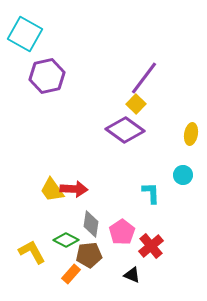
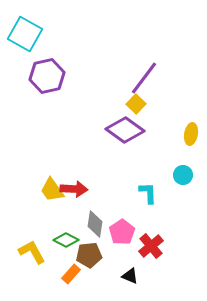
cyan L-shape: moved 3 px left
gray diamond: moved 4 px right
black triangle: moved 2 px left, 1 px down
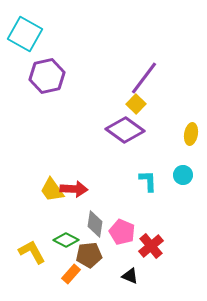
cyan L-shape: moved 12 px up
pink pentagon: rotated 15 degrees counterclockwise
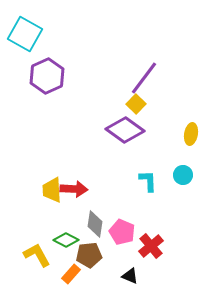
purple hexagon: rotated 12 degrees counterclockwise
yellow trapezoid: rotated 32 degrees clockwise
yellow L-shape: moved 5 px right, 3 px down
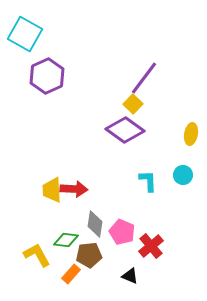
yellow square: moved 3 px left
green diamond: rotated 20 degrees counterclockwise
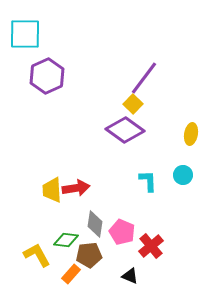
cyan square: rotated 28 degrees counterclockwise
red arrow: moved 2 px right, 1 px up; rotated 12 degrees counterclockwise
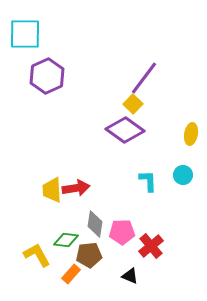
pink pentagon: rotated 25 degrees counterclockwise
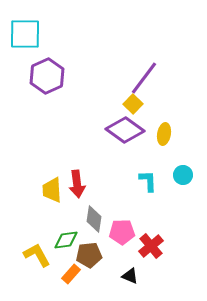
yellow ellipse: moved 27 px left
red arrow: moved 1 px right, 4 px up; rotated 92 degrees clockwise
gray diamond: moved 1 px left, 5 px up
green diamond: rotated 15 degrees counterclockwise
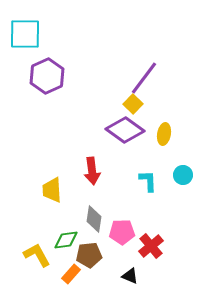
red arrow: moved 15 px right, 13 px up
